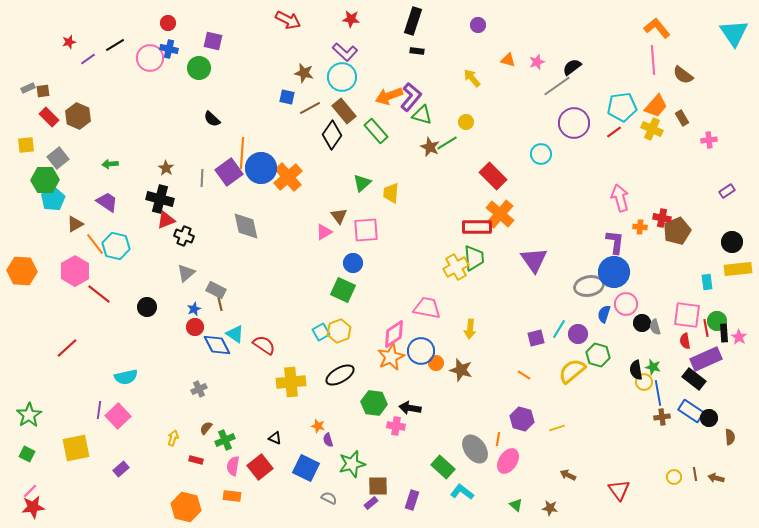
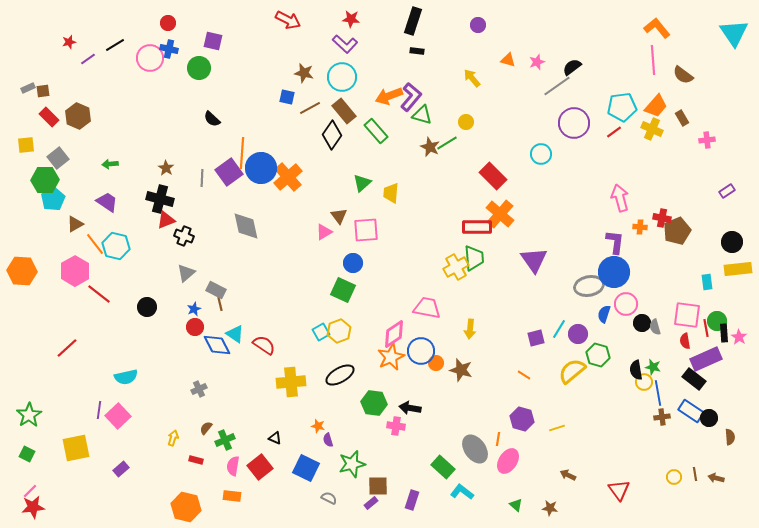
purple L-shape at (345, 52): moved 8 px up
pink cross at (709, 140): moved 2 px left
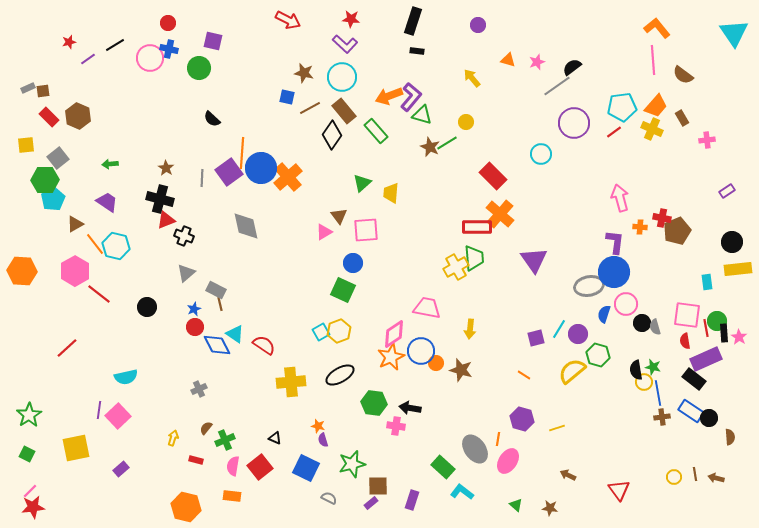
purple semicircle at (328, 440): moved 5 px left
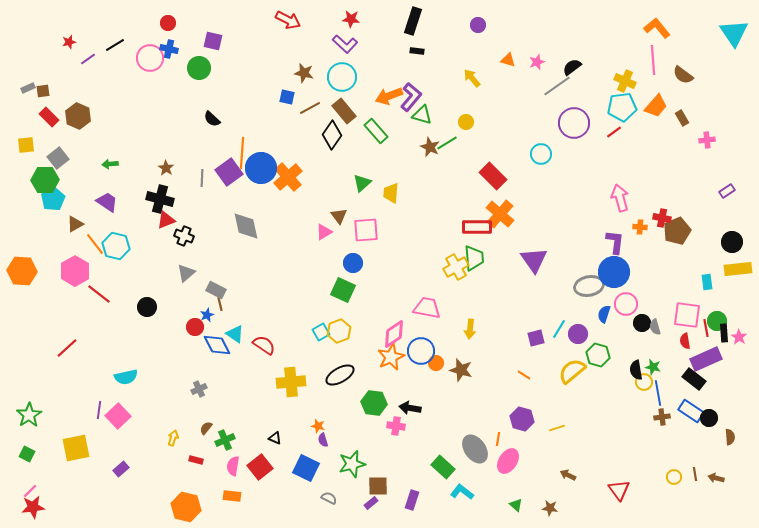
yellow cross at (652, 129): moved 27 px left, 48 px up
blue star at (194, 309): moved 13 px right, 6 px down
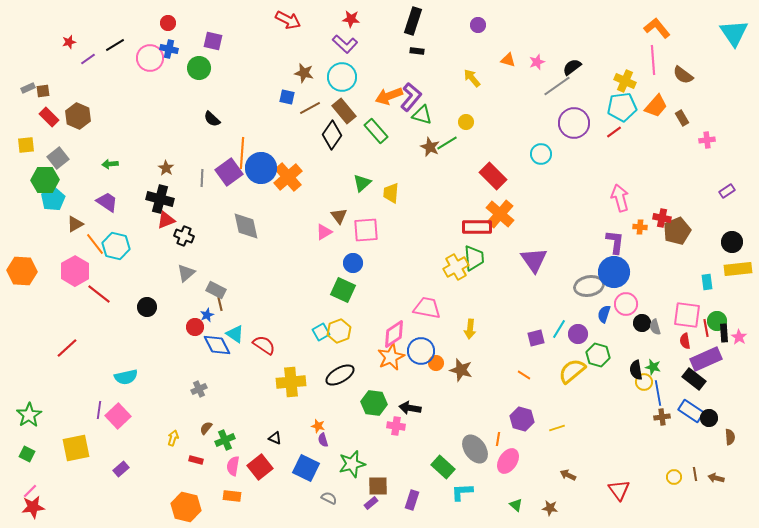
cyan L-shape at (462, 492): rotated 40 degrees counterclockwise
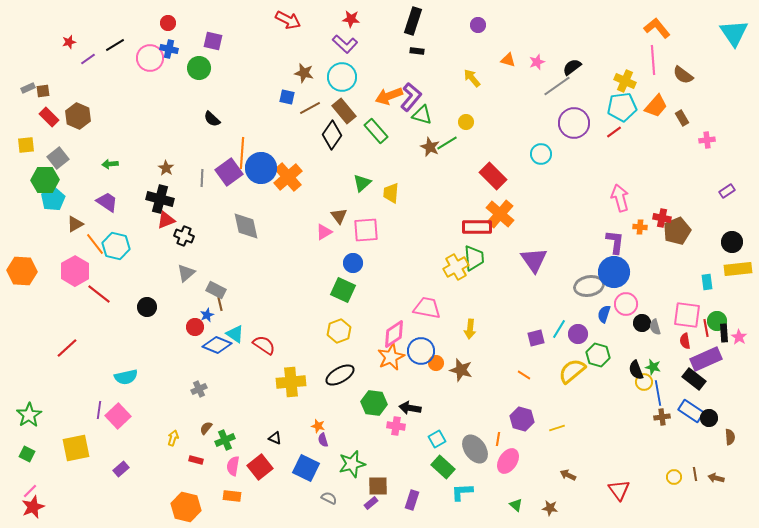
cyan square at (321, 332): moved 116 px right, 107 px down
blue diamond at (217, 345): rotated 40 degrees counterclockwise
black semicircle at (636, 370): rotated 12 degrees counterclockwise
red star at (33, 507): rotated 15 degrees counterclockwise
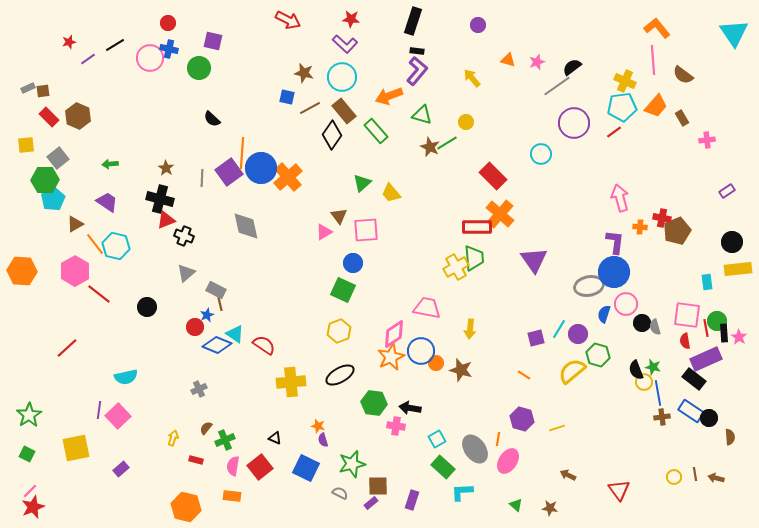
purple L-shape at (411, 97): moved 6 px right, 26 px up
yellow trapezoid at (391, 193): rotated 45 degrees counterclockwise
gray semicircle at (329, 498): moved 11 px right, 5 px up
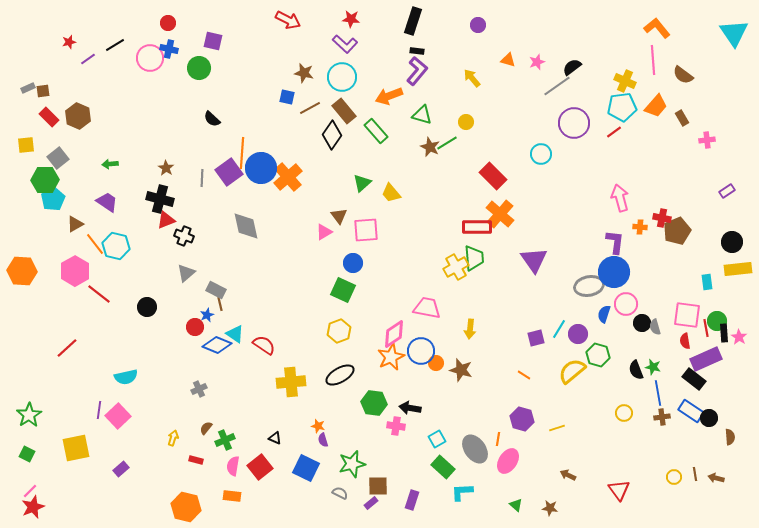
yellow circle at (644, 382): moved 20 px left, 31 px down
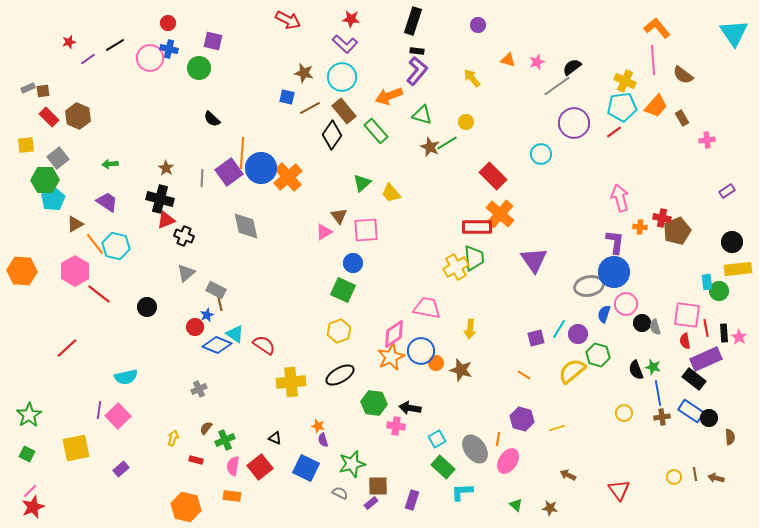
green circle at (717, 321): moved 2 px right, 30 px up
